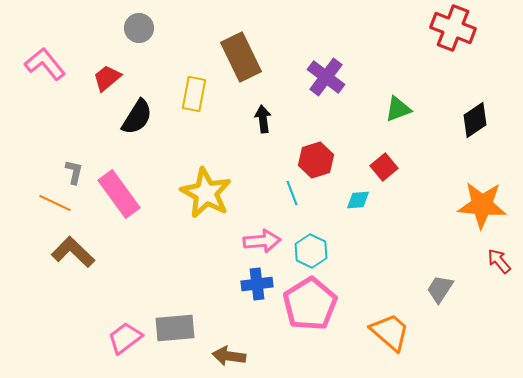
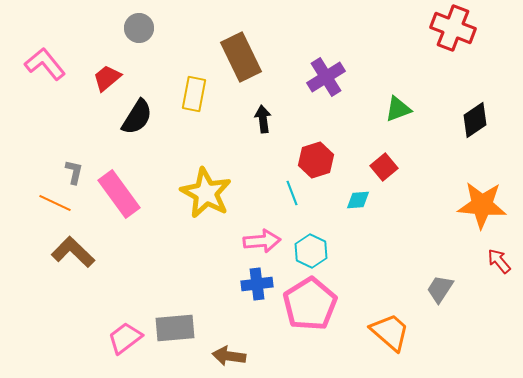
purple cross: rotated 21 degrees clockwise
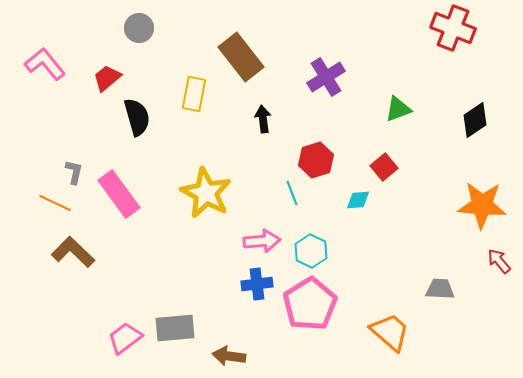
brown rectangle: rotated 12 degrees counterclockwise
black semicircle: rotated 48 degrees counterclockwise
gray trapezoid: rotated 60 degrees clockwise
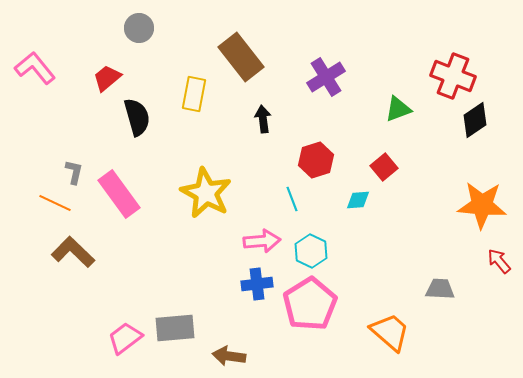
red cross: moved 48 px down
pink L-shape: moved 10 px left, 4 px down
cyan line: moved 6 px down
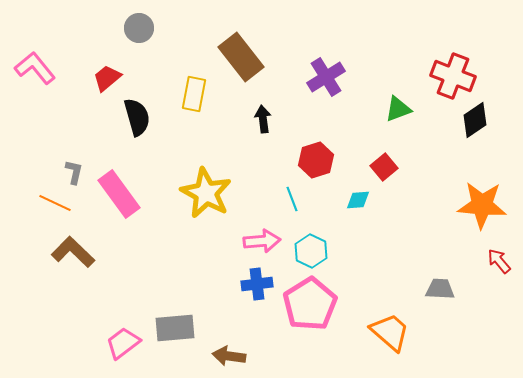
pink trapezoid: moved 2 px left, 5 px down
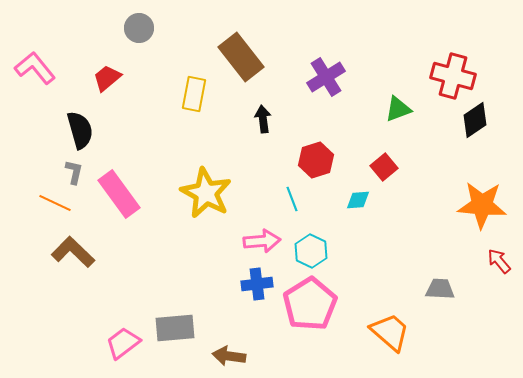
red cross: rotated 6 degrees counterclockwise
black semicircle: moved 57 px left, 13 px down
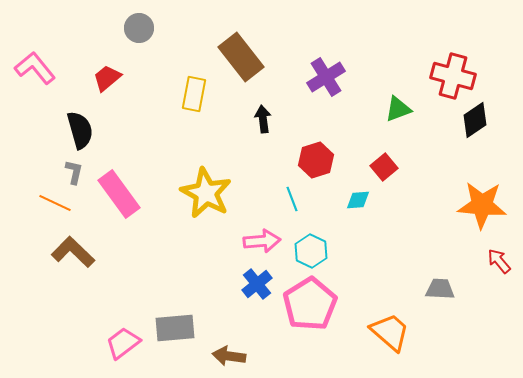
blue cross: rotated 32 degrees counterclockwise
